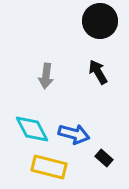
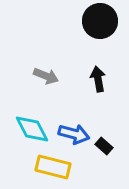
black arrow: moved 7 px down; rotated 20 degrees clockwise
gray arrow: rotated 75 degrees counterclockwise
black rectangle: moved 12 px up
yellow rectangle: moved 4 px right
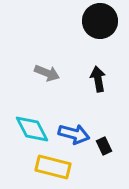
gray arrow: moved 1 px right, 3 px up
black rectangle: rotated 24 degrees clockwise
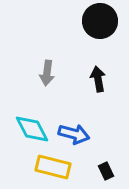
gray arrow: rotated 75 degrees clockwise
black rectangle: moved 2 px right, 25 px down
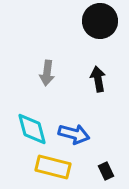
cyan diamond: rotated 12 degrees clockwise
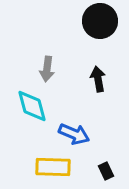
gray arrow: moved 4 px up
cyan diamond: moved 23 px up
blue arrow: rotated 8 degrees clockwise
yellow rectangle: rotated 12 degrees counterclockwise
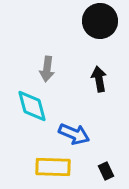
black arrow: moved 1 px right
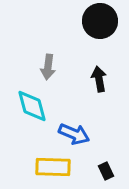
gray arrow: moved 1 px right, 2 px up
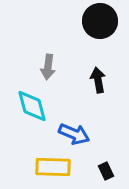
black arrow: moved 1 px left, 1 px down
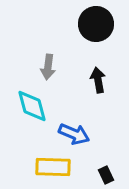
black circle: moved 4 px left, 3 px down
black rectangle: moved 4 px down
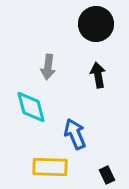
black arrow: moved 5 px up
cyan diamond: moved 1 px left, 1 px down
blue arrow: moved 1 px right; rotated 136 degrees counterclockwise
yellow rectangle: moved 3 px left
black rectangle: moved 1 px right
